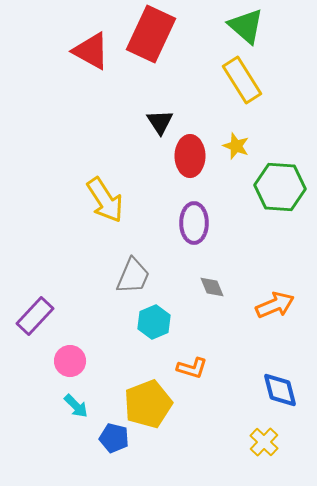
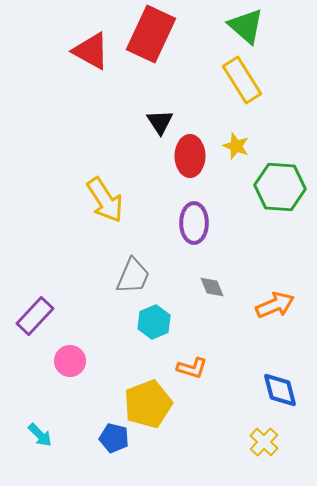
cyan arrow: moved 36 px left, 29 px down
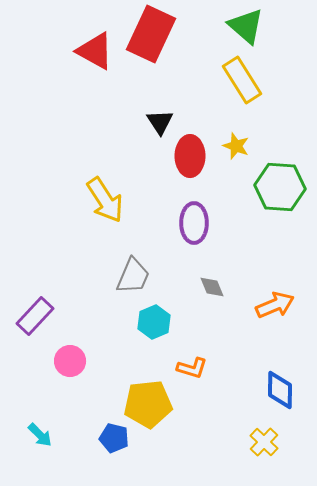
red triangle: moved 4 px right
blue diamond: rotated 15 degrees clockwise
yellow pentagon: rotated 15 degrees clockwise
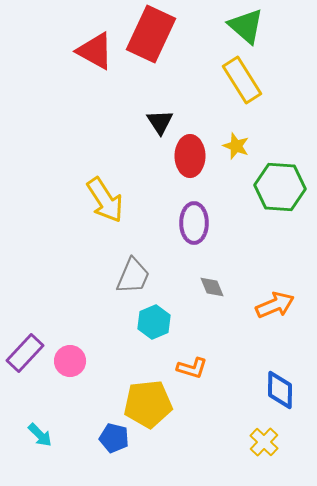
purple rectangle: moved 10 px left, 37 px down
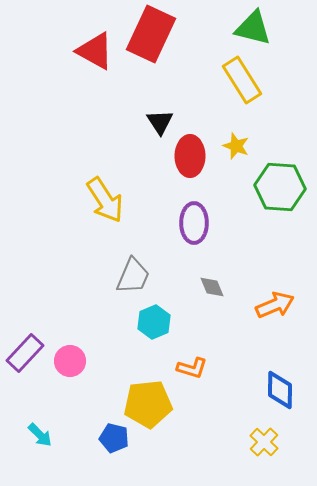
green triangle: moved 7 px right, 2 px down; rotated 27 degrees counterclockwise
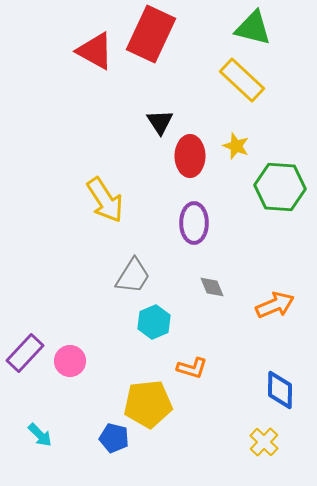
yellow rectangle: rotated 15 degrees counterclockwise
gray trapezoid: rotated 9 degrees clockwise
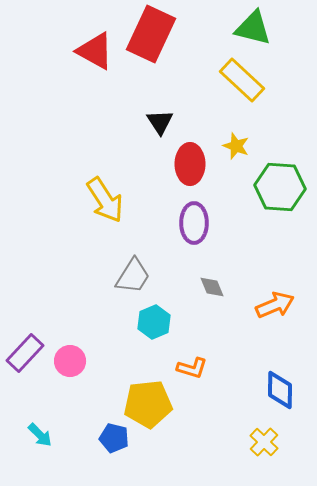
red ellipse: moved 8 px down
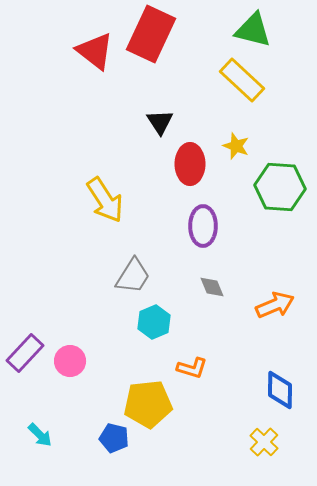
green triangle: moved 2 px down
red triangle: rotated 9 degrees clockwise
purple ellipse: moved 9 px right, 3 px down
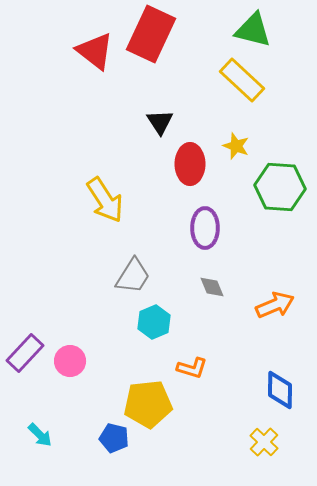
purple ellipse: moved 2 px right, 2 px down
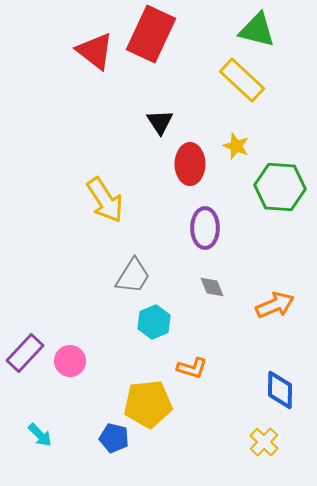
green triangle: moved 4 px right
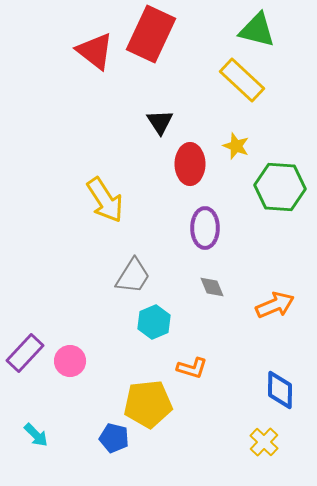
cyan arrow: moved 4 px left
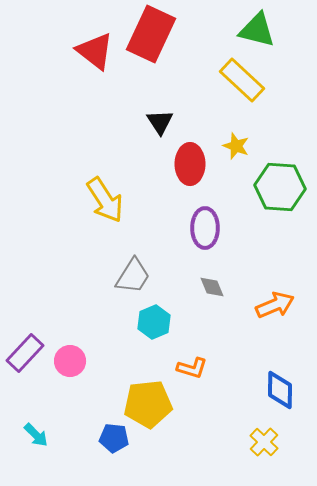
blue pentagon: rotated 8 degrees counterclockwise
